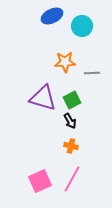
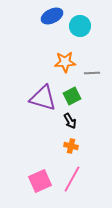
cyan circle: moved 2 px left
green square: moved 4 px up
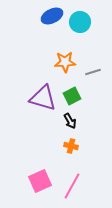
cyan circle: moved 4 px up
gray line: moved 1 px right, 1 px up; rotated 14 degrees counterclockwise
pink line: moved 7 px down
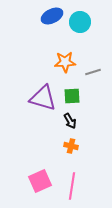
green square: rotated 24 degrees clockwise
pink line: rotated 20 degrees counterclockwise
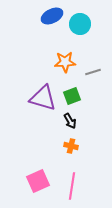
cyan circle: moved 2 px down
green square: rotated 18 degrees counterclockwise
pink square: moved 2 px left
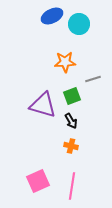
cyan circle: moved 1 px left
gray line: moved 7 px down
purple triangle: moved 7 px down
black arrow: moved 1 px right
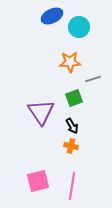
cyan circle: moved 3 px down
orange star: moved 5 px right
green square: moved 2 px right, 2 px down
purple triangle: moved 2 px left, 7 px down; rotated 40 degrees clockwise
black arrow: moved 1 px right, 5 px down
pink square: rotated 10 degrees clockwise
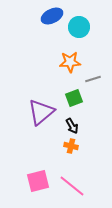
purple triangle: rotated 24 degrees clockwise
pink line: rotated 60 degrees counterclockwise
